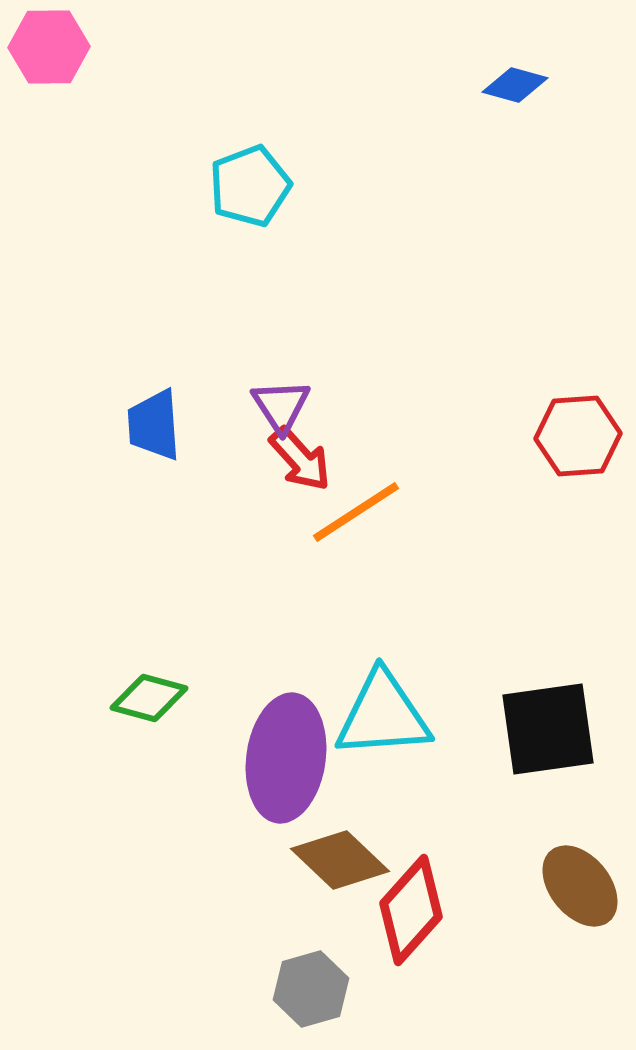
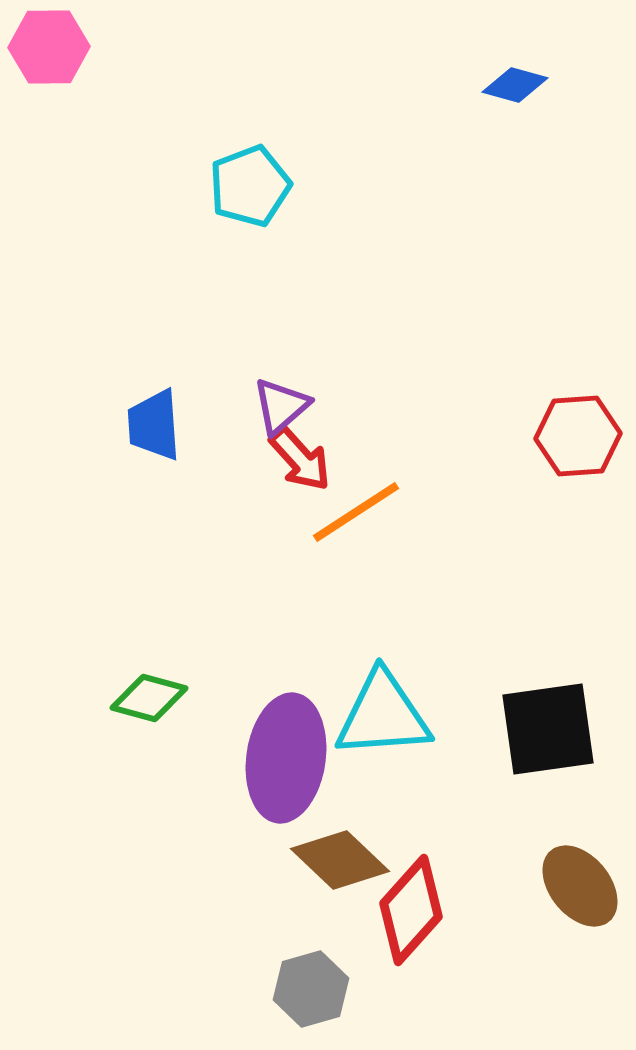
purple triangle: rotated 22 degrees clockwise
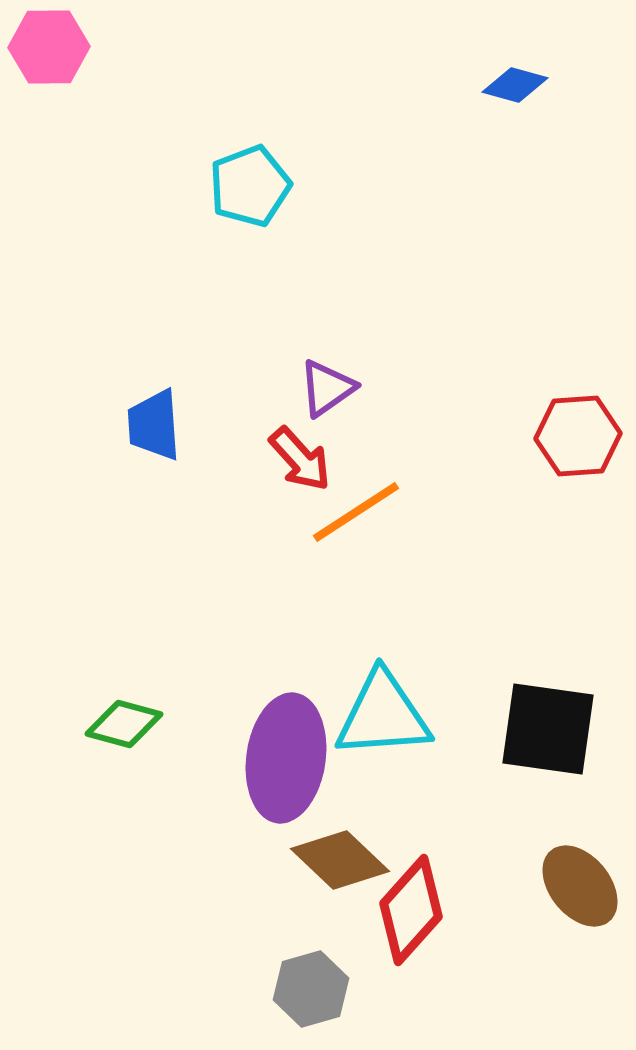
purple triangle: moved 46 px right, 18 px up; rotated 6 degrees clockwise
green diamond: moved 25 px left, 26 px down
black square: rotated 16 degrees clockwise
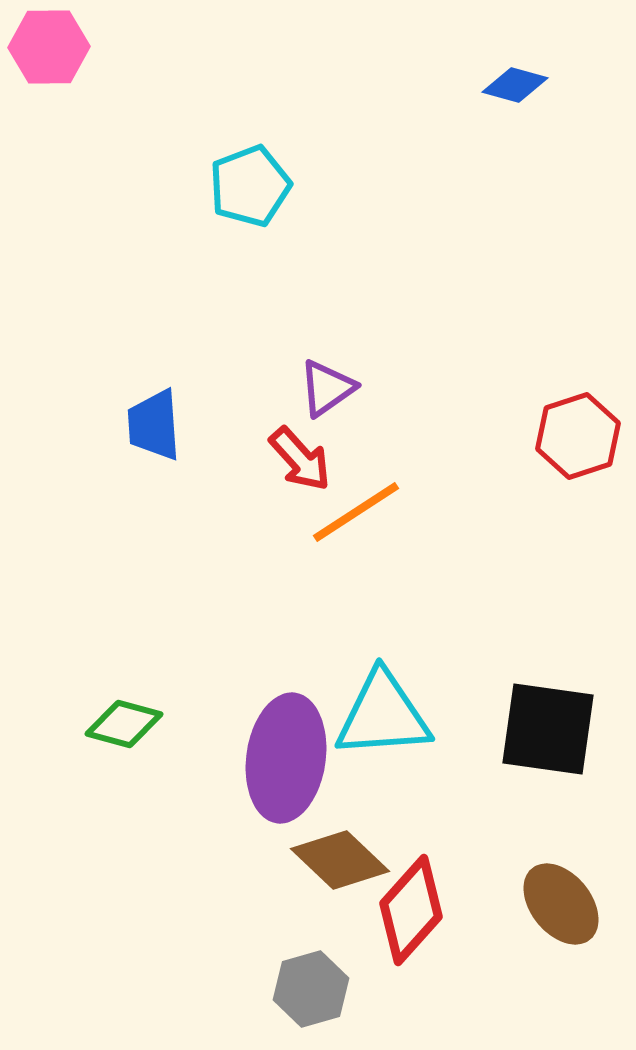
red hexagon: rotated 14 degrees counterclockwise
brown ellipse: moved 19 px left, 18 px down
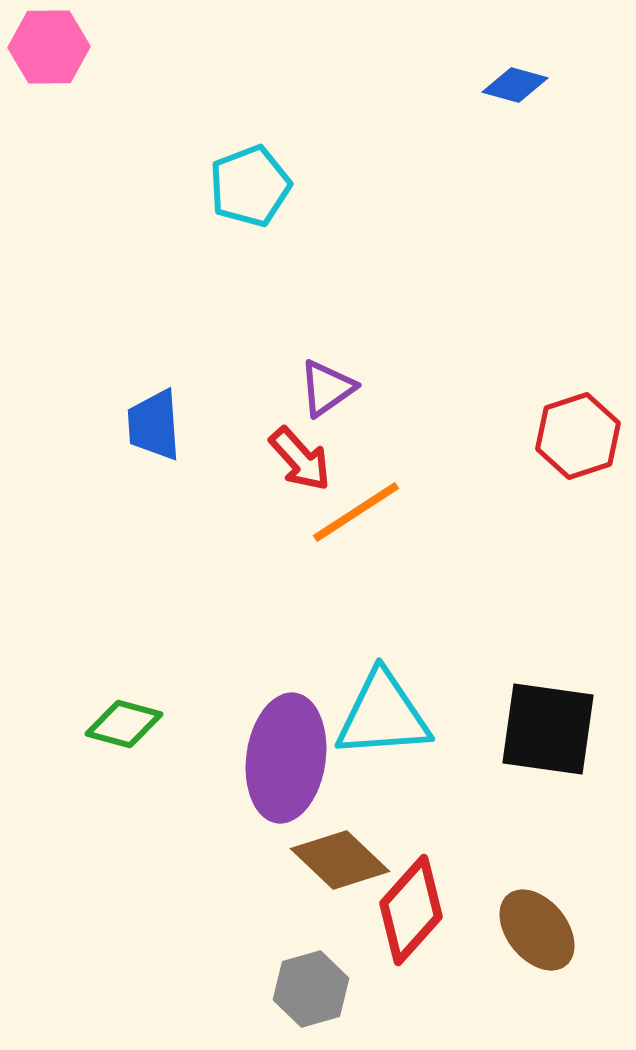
brown ellipse: moved 24 px left, 26 px down
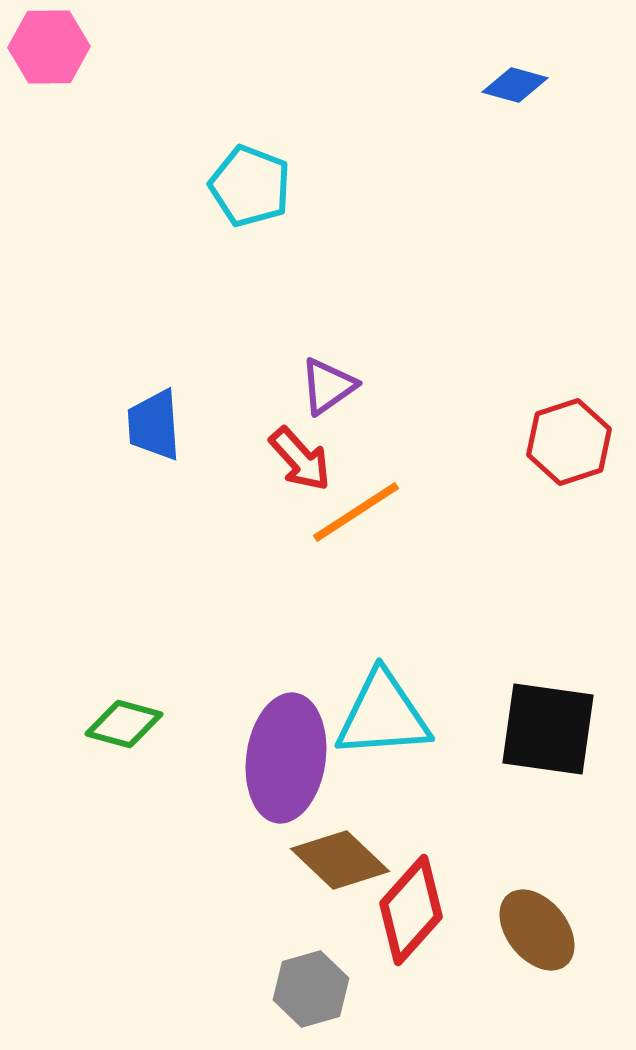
cyan pentagon: rotated 30 degrees counterclockwise
purple triangle: moved 1 px right, 2 px up
red hexagon: moved 9 px left, 6 px down
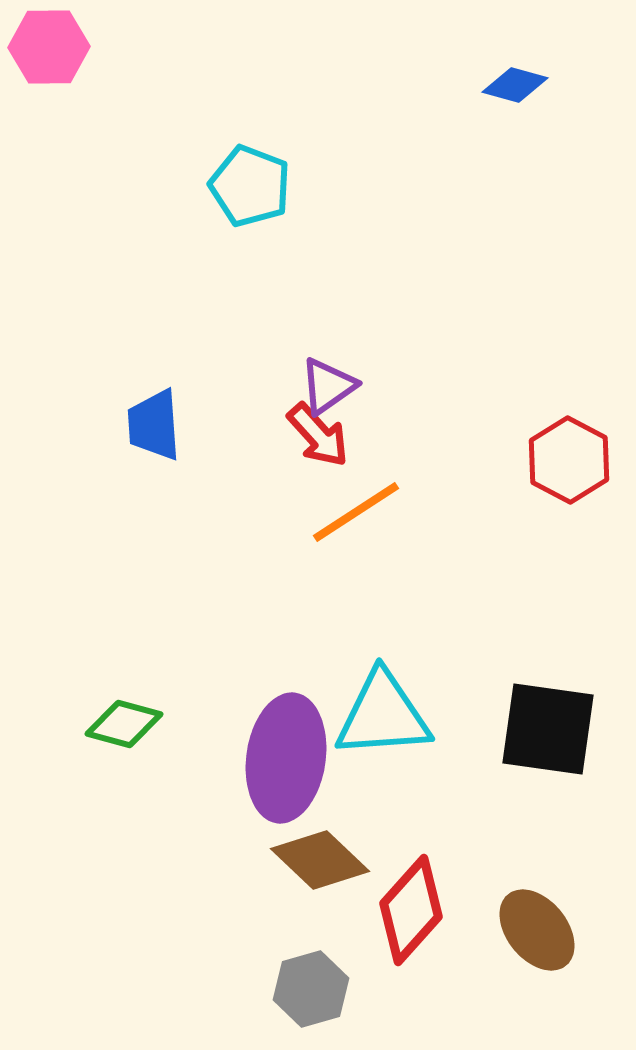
red hexagon: moved 18 px down; rotated 14 degrees counterclockwise
red arrow: moved 18 px right, 24 px up
brown diamond: moved 20 px left
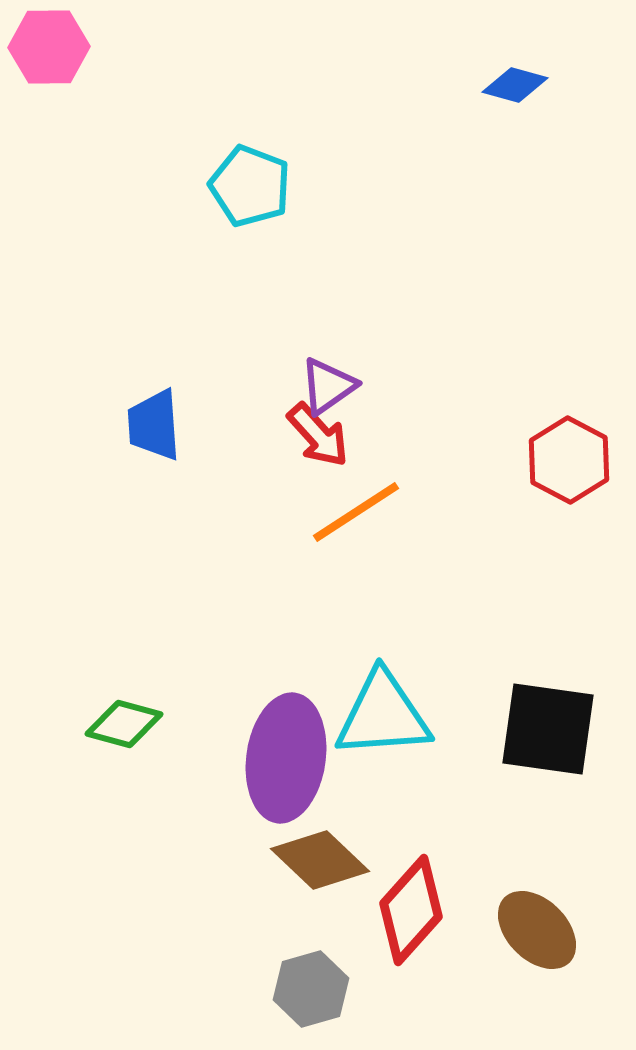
brown ellipse: rotated 6 degrees counterclockwise
